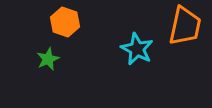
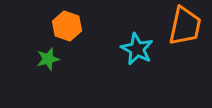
orange hexagon: moved 2 px right, 4 px down
green star: rotated 10 degrees clockwise
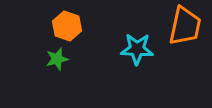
cyan star: rotated 24 degrees counterclockwise
green star: moved 9 px right
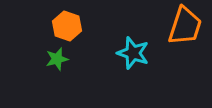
orange trapezoid: rotated 6 degrees clockwise
cyan star: moved 4 px left, 4 px down; rotated 16 degrees clockwise
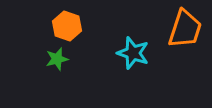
orange trapezoid: moved 3 px down
